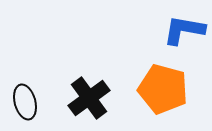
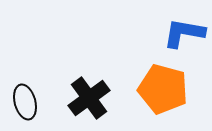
blue L-shape: moved 3 px down
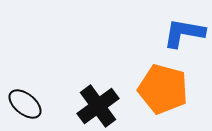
black cross: moved 9 px right, 8 px down
black ellipse: moved 2 px down; rotated 36 degrees counterclockwise
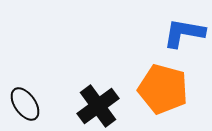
black ellipse: rotated 16 degrees clockwise
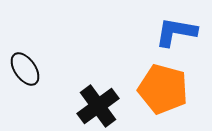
blue L-shape: moved 8 px left, 1 px up
black ellipse: moved 35 px up
